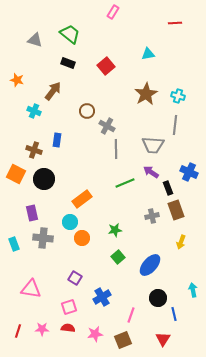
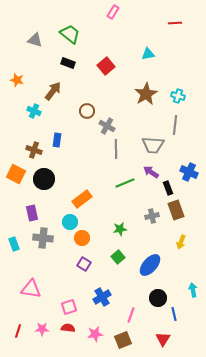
green star at (115, 230): moved 5 px right, 1 px up
purple square at (75, 278): moved 9 px right, 14 px up
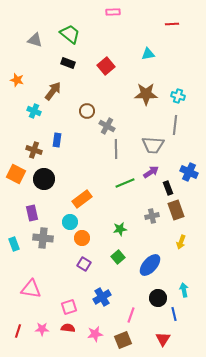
pink rectangle at (113, 12): rotated 56 degrees clockwise
red line at (175, 23): moved 3 px left, 1 px down
brown star at (146, 94): rotated 30 degrees clockwise
purple arrow at (151, 172): rotated 112 degrees clockwise
cyan arrow at (193, 290): moved 9 px left
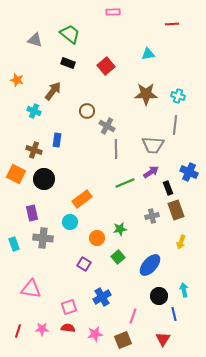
orange circle at (82, 238): moved 15 px right
black circle at (158, 298): moved 1 px right, 2 px up
pink line at (131, 315): moved 2 px right, 1 px down
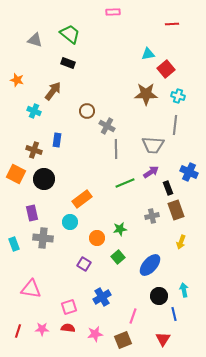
red square at (106, 66): moved 60 px right, 3 px down
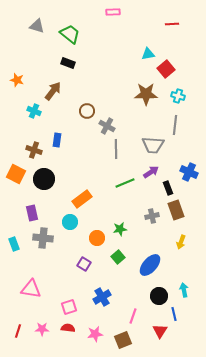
gray triangle at (35, 40): moved 2 px right, 14 px up
red triangle at (163, 339): moved 3 px left, 8 px up
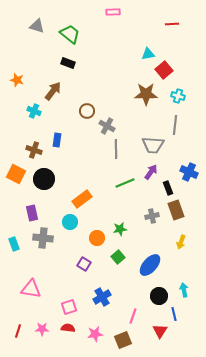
red square at (166, 69): moved 2 px left, 1 px down
purple arrow at (151, 172): rotated 21 degrees counterclockwise
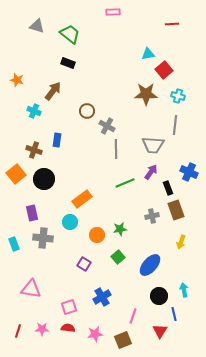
orange square at (16, 174): rotated 24 degrees clockwise
orange circle at (97, 238): moved 3 px up
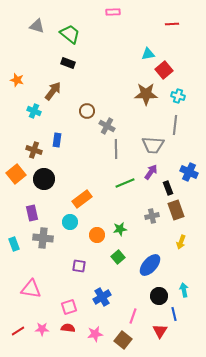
purple square at (84, 264): moved 5 px left, 2 px down; rotated 24 degrees counterclockwise
red line at (18, 331): rotated 40 degrees clockwise
brown square at (123, 340): rotated 30 degrees counterclockwise
